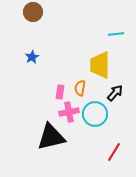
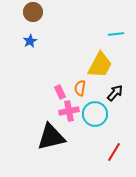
blue star: moved 2 px left, 16 px up
yellow trapezoid: rotated 152 degrees counterclockwise
pink rectangle: rotated 32 degrees counterclockwise
pink cross: moved 1 px up
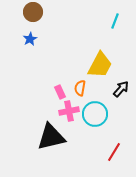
cyan line: moved 1 px left, 13 px up; rotated 63 degrees counterclockwise
blue star: moved 2 px up
black arrow: moved 6 px right, 4 px up
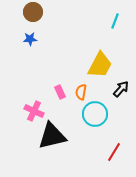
blue star: rotated 24 degrees clockwise
orange semicircle: moved 1 px right, 4 px down
pink cross: moved 35 px left; rotated 36 degrees clockwise
black triangle: moved 1 px right, 1 px up
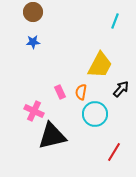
blue star: moved 3 px right, 3 px down
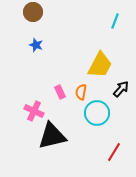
blue star: moved 3 px right, 3 px down; rotated 24 degrees clockwise
cyan circle: moved 2 px right, 1 px up
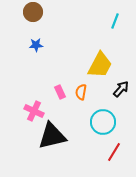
blue star: rotated 24 degrees counterclockwise
cyan circle: moved 6 px right, 9 px down
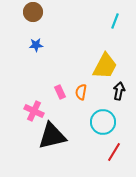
yellow trapezoid: moved 5 px right, 1 px down
black arrow: moved 2 px left, 2 px down; rotated 30 degrees counterclockwise
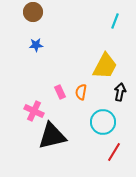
black arrow: moved 1 px right, 1 px down
